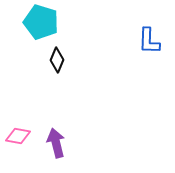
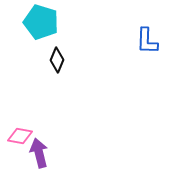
blue L-shape: moved 2 px left
pink diamond: moved 2 px right
purple arrow: moved 17 px left, 10 px down
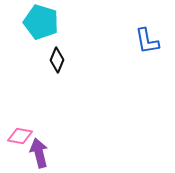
blue L-shape: rotated 12 degrees counterclockwise
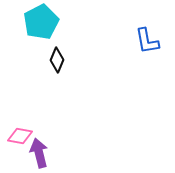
cyan pentagon: rotated 28 degrees clockwise
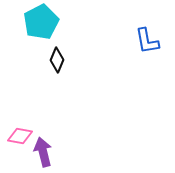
purple arrow: moved 4 px right, 1 px up
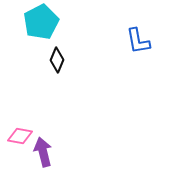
blue L-shape: moved 9 px left
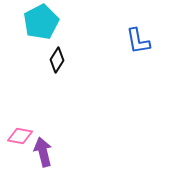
black diamond: rotated 10 degrees clockwise
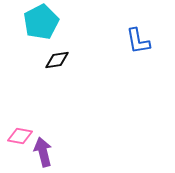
black diamond: rotated 50 degrees clockwise
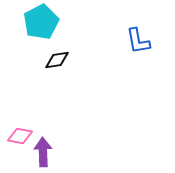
purple arrow: rotated 12 degrees clockwise
